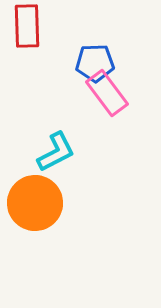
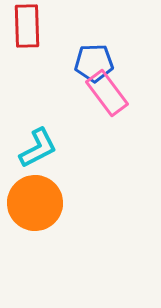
blue pentagon: moved 1 px left
cyan L-shape: moved 18 px left, 4 px up
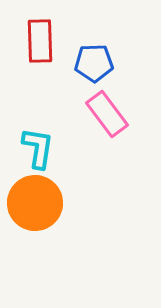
red rectangle: moved 13 px right, 15 px down
pink rectangle: moved 21 px down
cyan L-shape: rotated 54 degrees counterclockwise
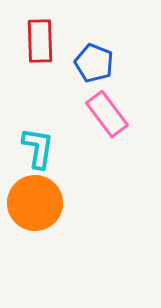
blue pentagon: rotated 24 degrees clockwise
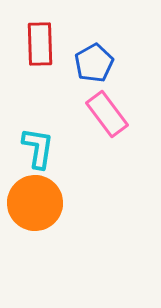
red rectangle: moved 3 px down
blue pentagon: rotated 21 degrees clockwise
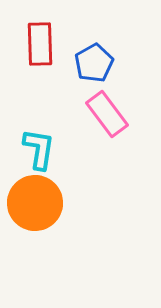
cyan L-shape: moved 1 px right, 1 px down
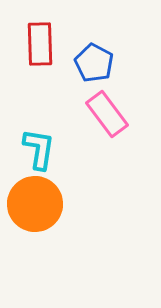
blue pentagon: rotated 15 degrees counterclockwise
orange circle: moved 1 px down
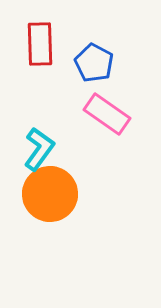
pink rectangle: rotated 18 degrees counterclockwise
cyan L-shape: rotated 27 degrees clockwise
orange circle: moved 15 px right, 10 px up
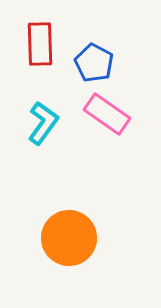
cyan L-shape: moved 4 px right, 26 px up
orange circle: moved 19 px right, 44 px down
